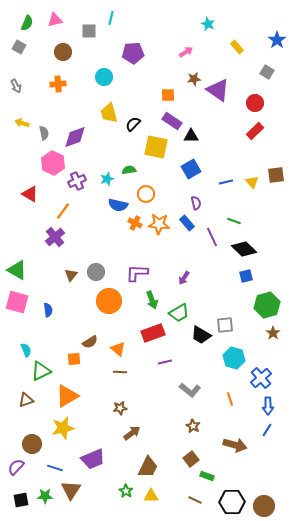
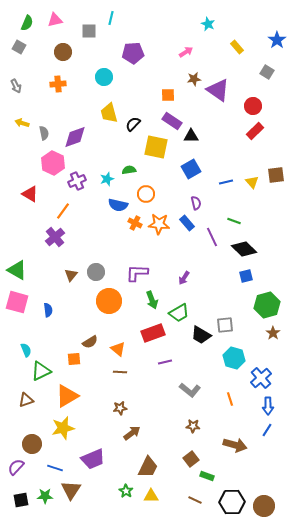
red circle at (255, 103): moved 2 px left, 3 px down
brown star at (193, 426): rotated 24 degrees counterclockwise
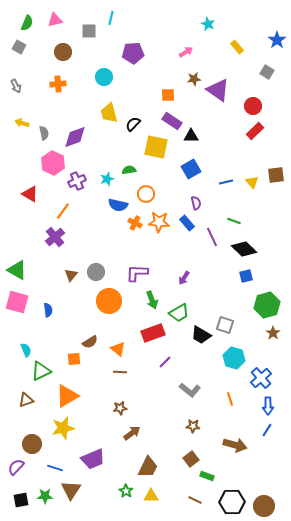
orange star at (159, 224): moved 2 px up
gray square at (225, 325): rotated 24 degrees clockwise
purple line at (165, 362): rotated 32 degrees counterclockwise
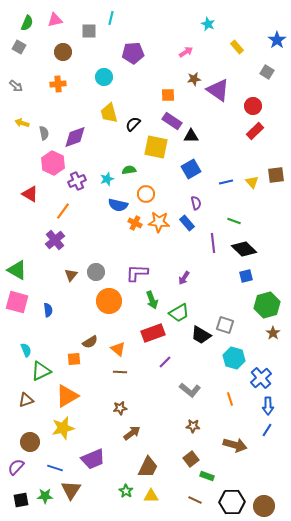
gray arrow at (16, 86): rotated 24 degrees counterclockwise
purple cross at (55, 237): moved 3 px down
purple line at (212, 237): moved 1 px right, 6 px down; rotated 18 degrees clockwise
brown circle at (32, 444): moved 2 px left, 2 px up
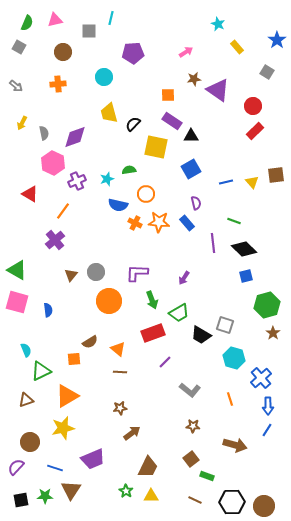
cyan star at (208, 24): moved 10 px right
yellow arrow at (22, 123): rotated 80 degrees counterclockwise
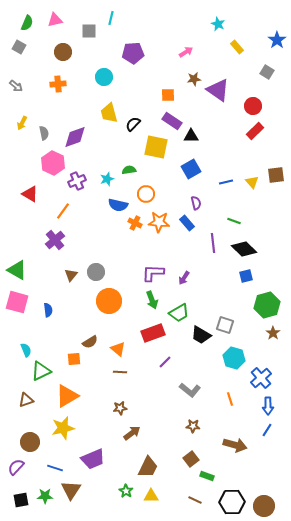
purple L-shape at (137, 273): moved 16 px right
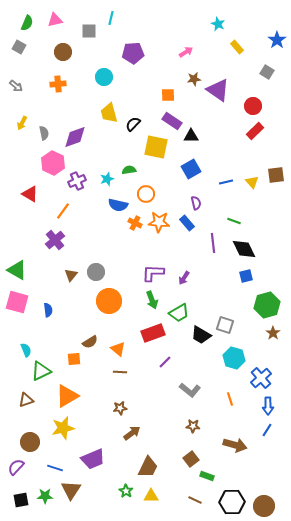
black diamond at (244, 249): rotated 20 degrees clockwise
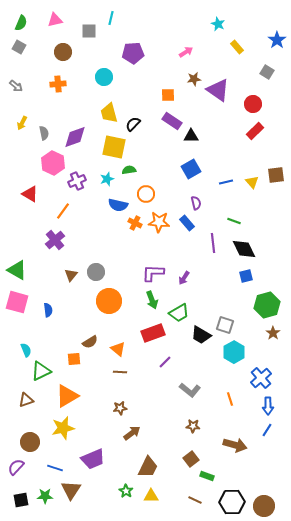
green semicircle at (27, 23): moved 6 px left
red circle at (253, 106): moved 2 px up
yellow square at (156, 147): moved 42 px left
cyan hexagon at (234, 358): moved 6 px up; rotated 15 degrees clockwise
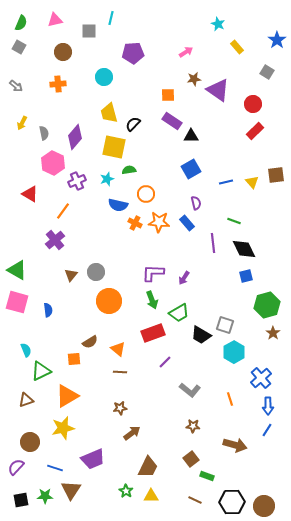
purple diamond at (75, 137): rotated 30 degrees counterclockwise
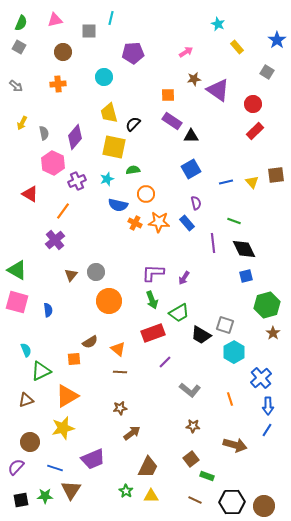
green semicircle at (129, 170): moved 4 px right
